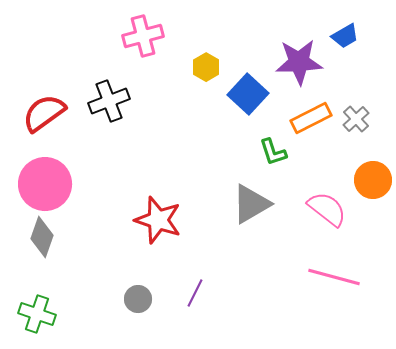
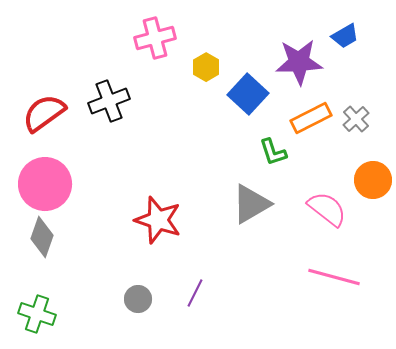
pink cross: moved 12 px right, 2 px down
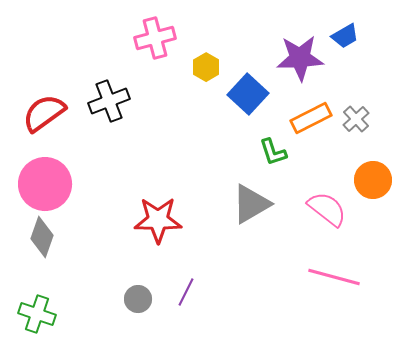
purple star: moved 1 px right, 4 px up
red star: rotated 18 degrees counterclockwise
purple line: moved 9 px left, 1 px up
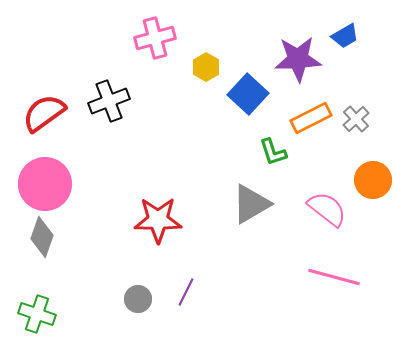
purple star: moved 2 px left, 1 px down
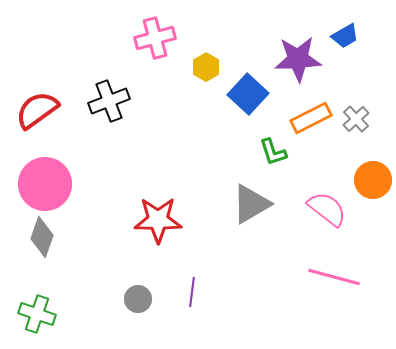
red semicircle: moved 7 px left, 3 px up
purple line: moved 6 px right; rotated 20 degrees counterclockwise
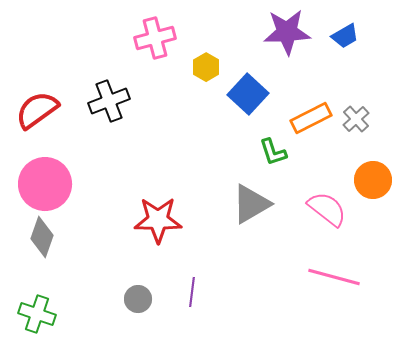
purple star: moved 11 px left, 27 px up
